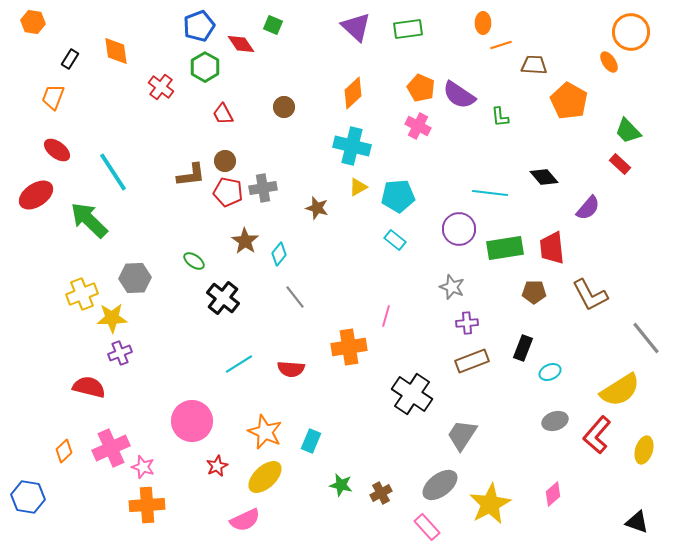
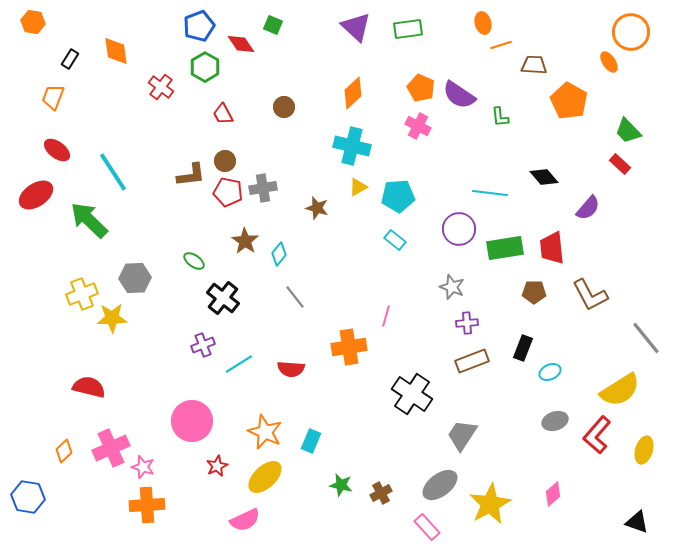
orange ellipse at (483, 23): rotated 15 degrees counterclockwise
purple cross at (120, 353): moved 83 px right, 8 px up
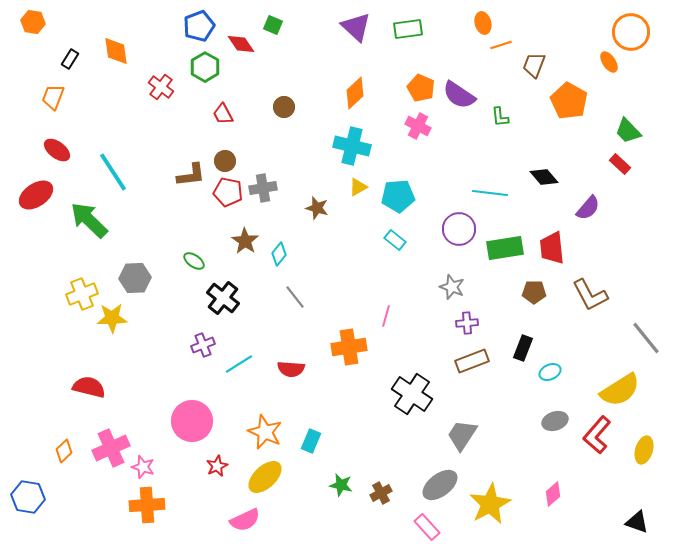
brown trapezoid at (534, 65): rotated 72 degrees counterclockwise
orange diamond at (353, 93): moved 2 px right
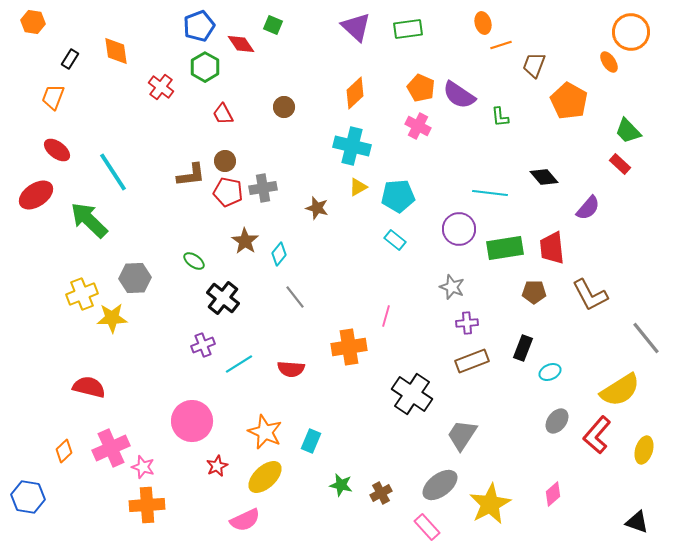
gray ellipse at (555, 421): moved 2 px right; rotated 35 degrees counterclockwise
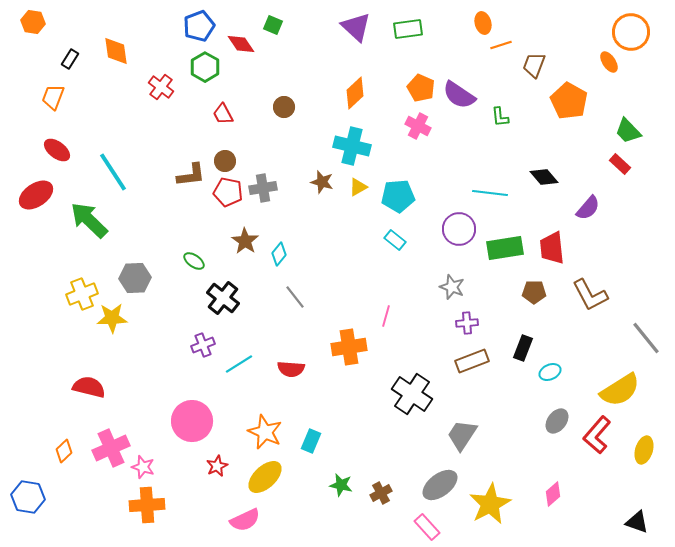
brown star at (317, 208): moved 5 px right, 26 px up
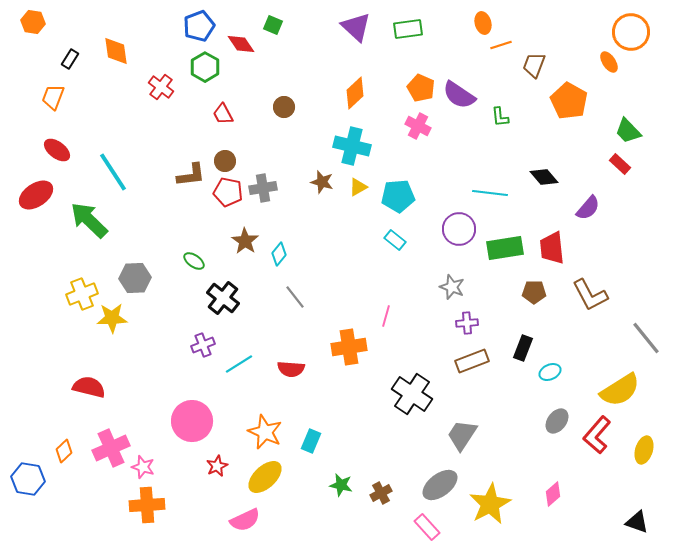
blue hexagon at (28, 497): moved 18 px up
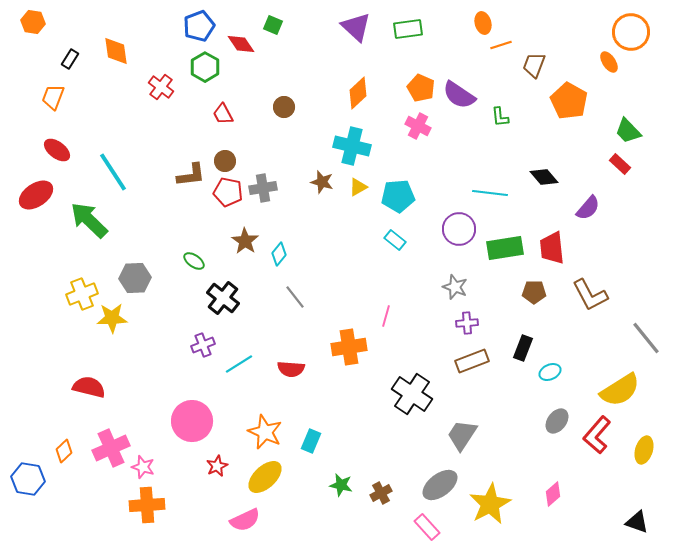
orange diamond at (355, 93): moved 3 px right
gray star at (452, 287): moved 3 px right
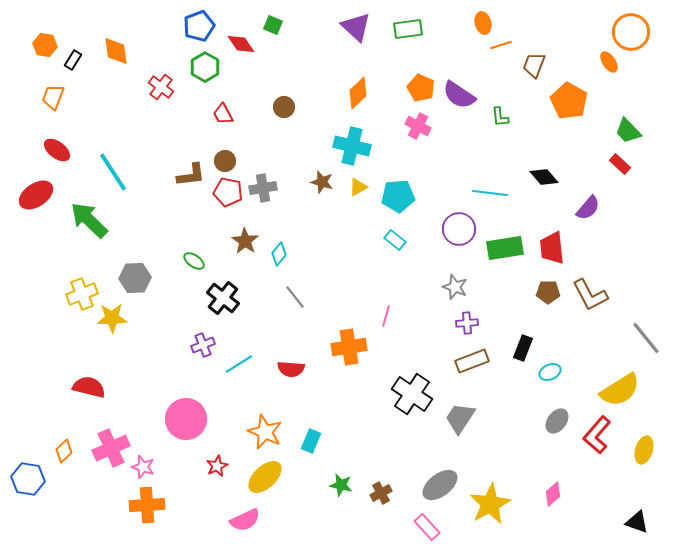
orange hexagon at (33, 22): moved 12 px right, 23 px down
black rectangle at (70, 59): moved 3 px right, 1 px down
brown pentagon at (534, 292): moved 14 px right
pink circle at (192, 421): moved 6 px left, 2 px up
gray trapezoid at (462, 435): moved 2 px left, 17 px up
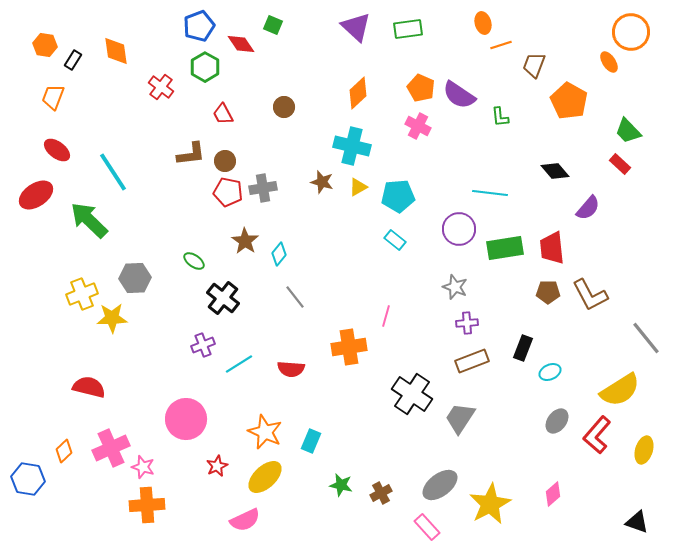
brown L-shape at (191, 175): moved 21 px up
black diamond at (544, 177): moved 11 px right, 6 px up
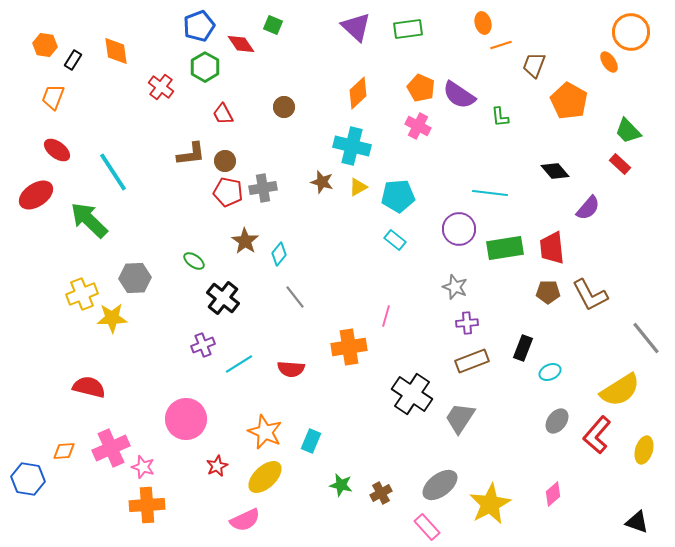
orange diamond at (64, 451): rotated 40 degrees clockwise
